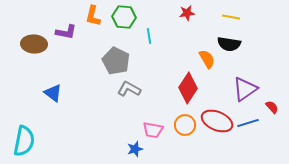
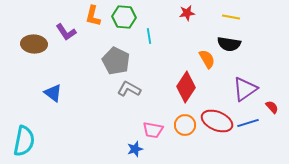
purple L-shape: rotated 45 degrees clockwise
red diamond: moved 2 px left, 1 px up
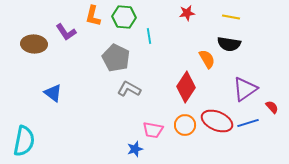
gray pentagon: moved 3 px up
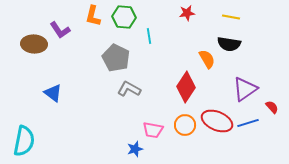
purple L-shape: moved 6 px left, 2 px up
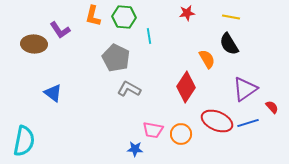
black semicircle: rotated 50 degrees clockwise
orange circle: moved 4 px left, 9 px down
blue star: rotated 21 degrees clockwise
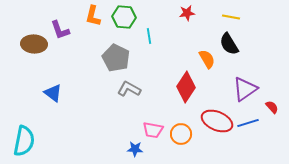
purple L-shape: rotated 15 degrees clockwise
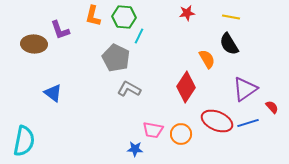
cyan line: moved 10 px left; rotated 35 degrees clockwise
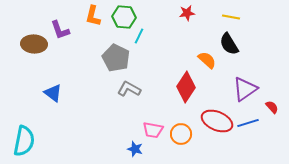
orange semicircle: moved 1 px down; rotated 18 degrees counterclockwise
blue star: rotated 14 degrees clockwise
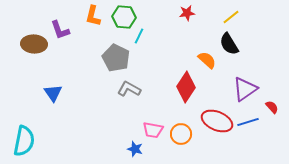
yellow line: rotated 48 degrees counterclockwise
blue triangle: rotated 18 degrees clockwise
blue line: moved 1 px up
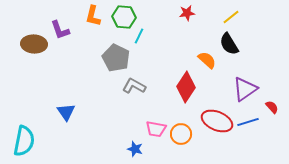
gray L-shape: moved 5 px right, 3 px up
blue triangle: moved 13 px right, 19 px down
pink trapezoid: moved 3 px right, 1 px up
